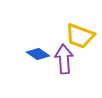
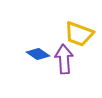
yellow trapezoid: moved 1 px left, 2 px up
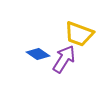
purple arrow: rotated 36 degrees clockwise
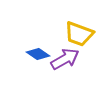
purple arrow: moved 1 px right; rotated 28 degrees clockwise
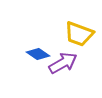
purple arrow: moved 2 px left, 4 px down
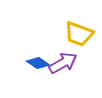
blue diamond: moved 9 px down
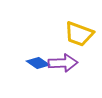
purple arrow: rotated 28 degrees clockwise
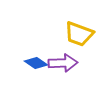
blue diamond: moved 2 px left
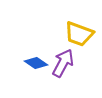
purple arrow: rotated 60 degrees counterclockwise
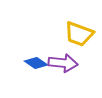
purple arrow: rotated 68 degrees clockwise
